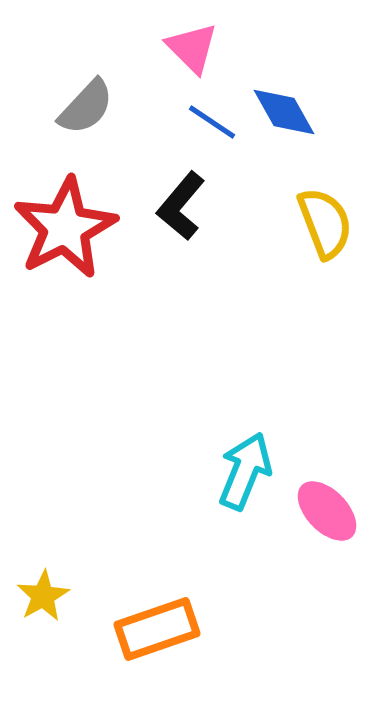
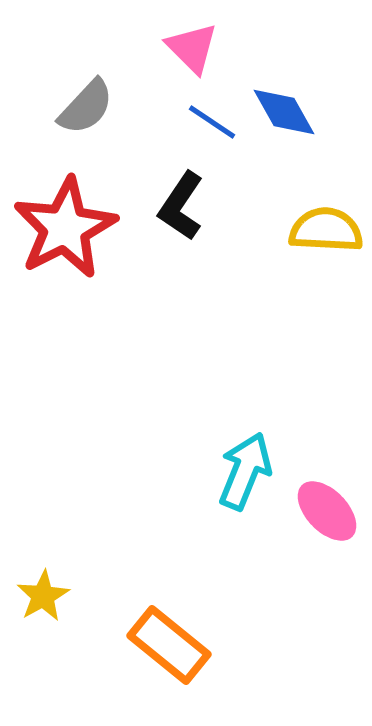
black L-shape: rotated 6 degrees counterclockwise
yellow semicircle: moved 1 px right, 7 px down; rotated 66 degrees counterclockwise
orange rectangle: moved 12 px right, 16 px down; rotated 58 degrees clockwise
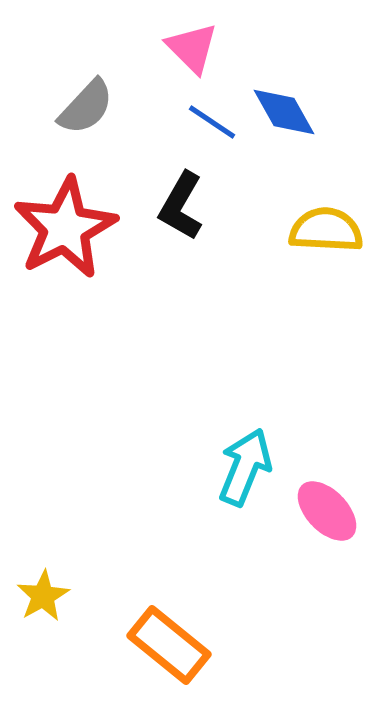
black L-shape: rotated 4 degrees counterclockwise
cyan arrow: moved 4 px up
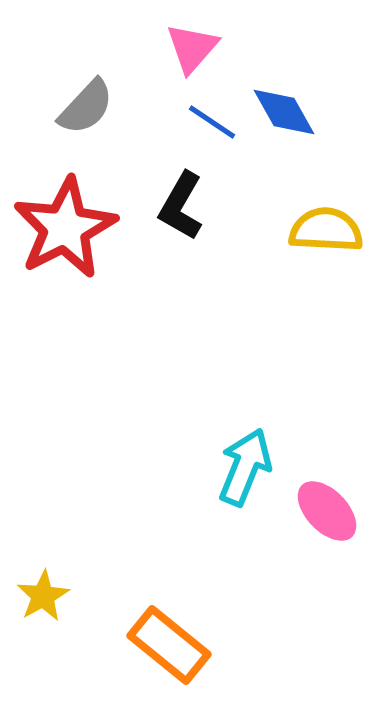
pink triangle: rotated 26 degrees clockwise
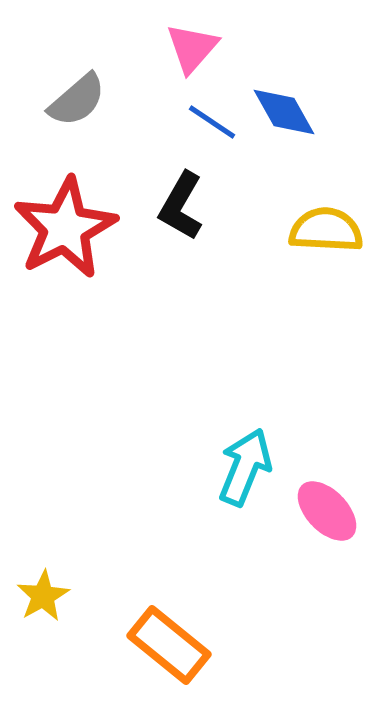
gray semicircle: moved 9 px left, 7 px up; rotated 6 degrees clockwise
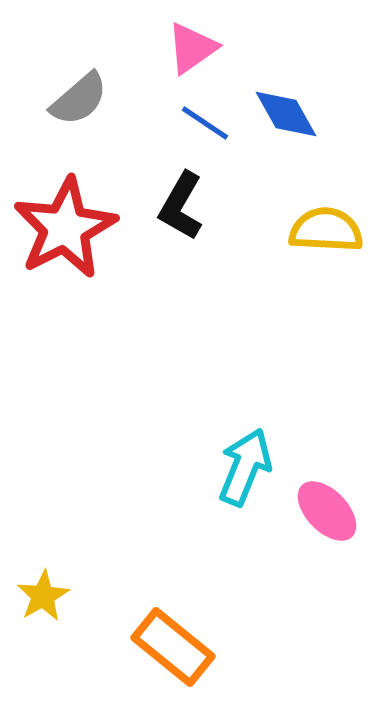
pink triangle: rotated 14 degrees clockwise
gray semicircle: moved 2 px right, 1 px up
blue diamond: moved 2 px right, 2 px down
blue line: moved 7 px left, 1 px down
orange rectangle: moved 4 px right, 2 px down
